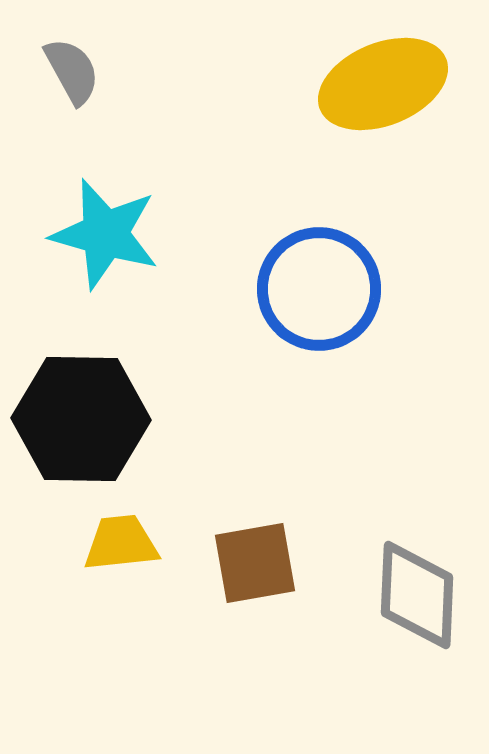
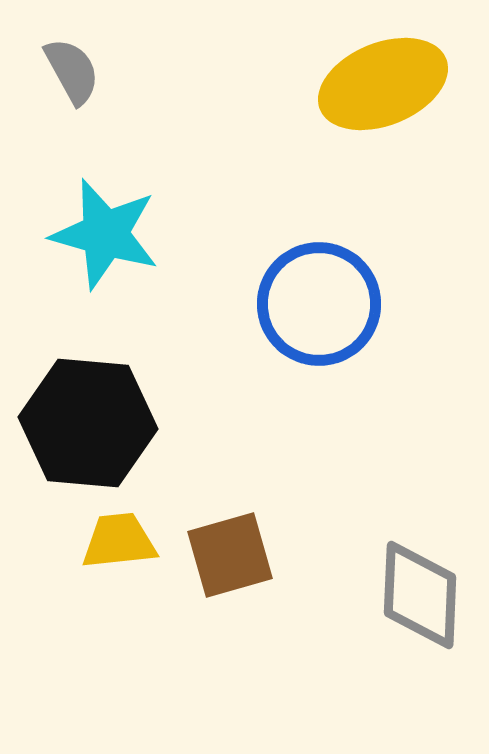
blue circle: moved 15 px down
black hexagon: moved 7 px right, 4 px down; rotated 4 degrees clockwise
yellow trapezoid: moved 2 px left, 2 px up
brown square: moved 25 px left, 8 px up; rotated 6 degrees counterclockwise
gray diamond: moved 3 px right
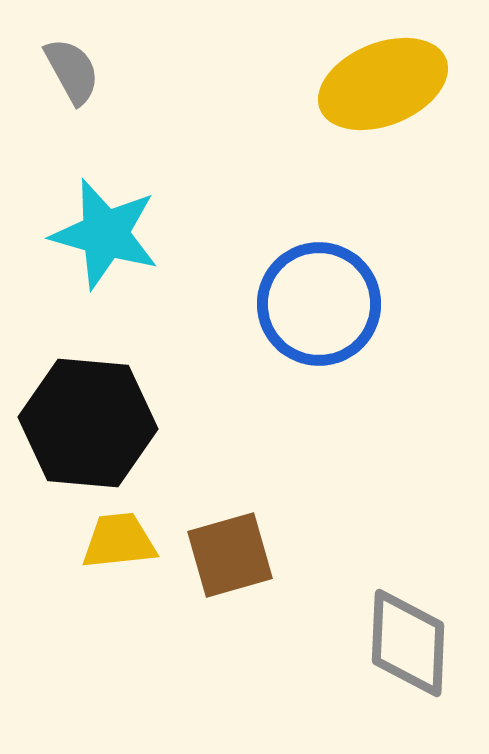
gray diamond: moved 12 px left, 48 px down
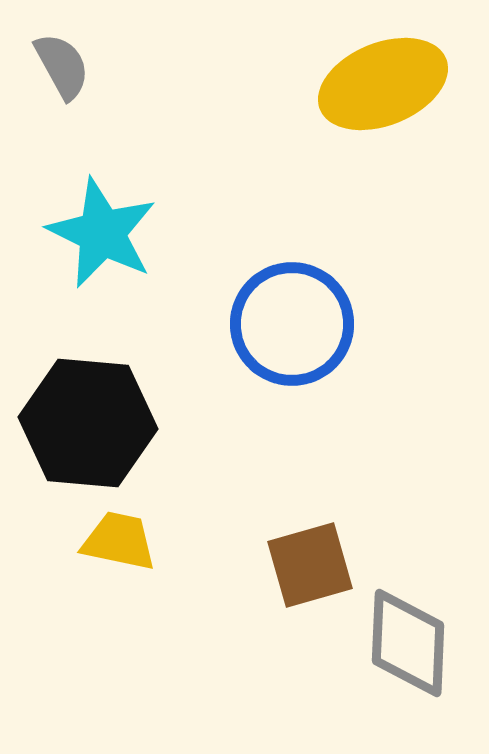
gray semicircle: moved 10 px left, 5 px up
cyan star: moved 3 px left, 1 px up; rotated 10 degrees clockwise
blue circle: moved 27 px left, 20 px down
yellow trapezoid: rotated 18 degrees clockwise
brown square: moved 80 px right, 10 px down
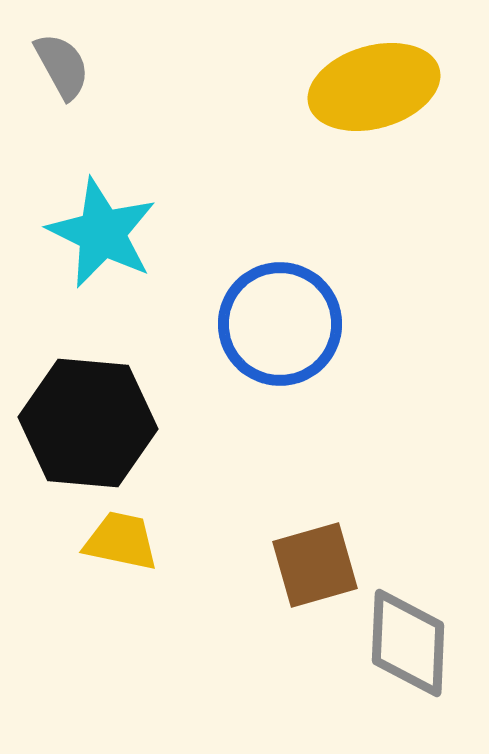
yellow ellipse: moved 9 px left, 3 px down; rotated 6 degrees clockwise
blue circle: moved 12 px left
yellow trapezoid: moved 2 px right
brown square: moved 5 px right
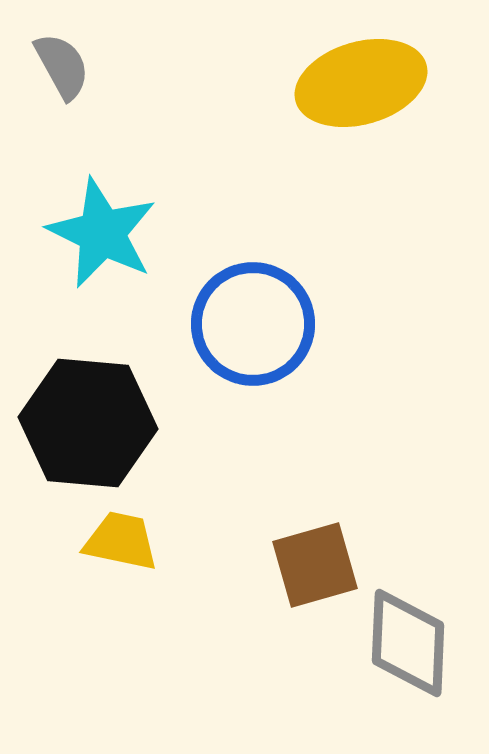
yellow ellipse: moved 13 px left, 4 px up
blue circle: moved 27 px left
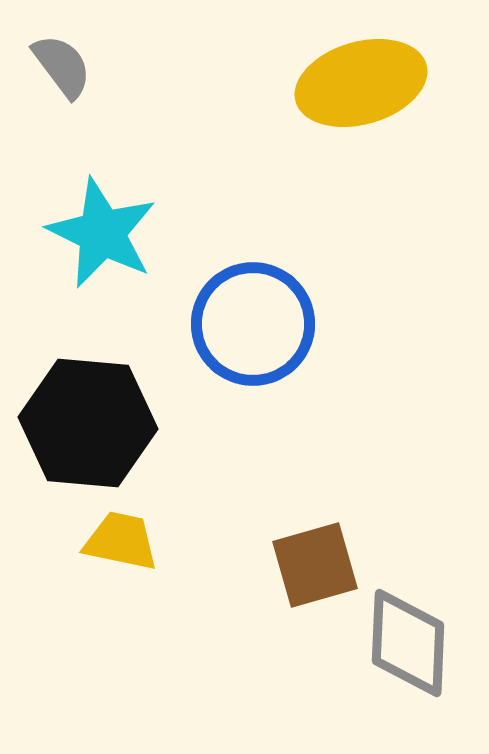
gray semicircle: rotated 8 degrees counterclockwise
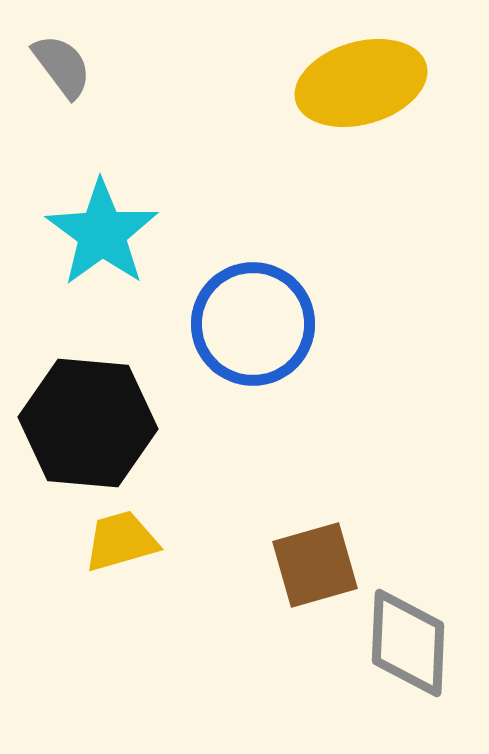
cyan star: rotated 10 degrees clockwise
yellow trapezoid: rotated 28 degrees counterclockwise
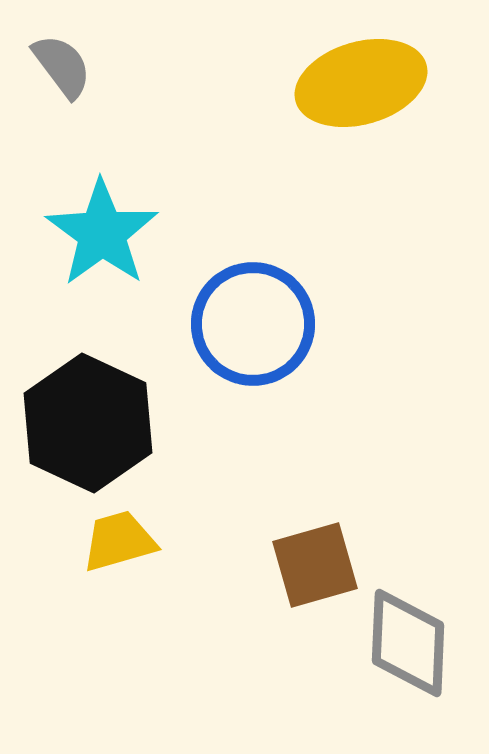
black hexagon: rotated 20 degrees clockwise
yellow trapezoid: moved 2 px left
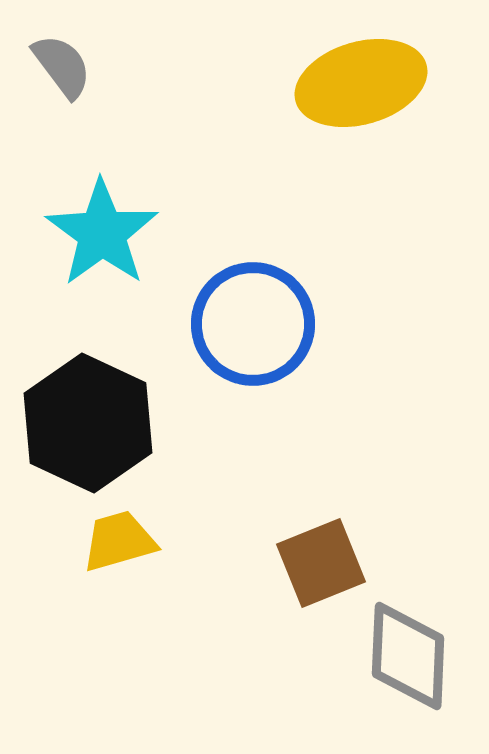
brown square: moved 6 px right, 2 px up; rotated 6 degrees counterclockwise
gray diamond: moved 13 px down
